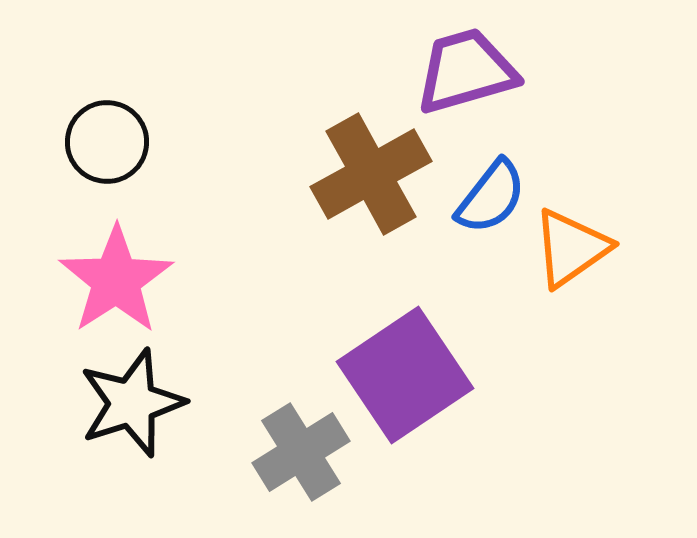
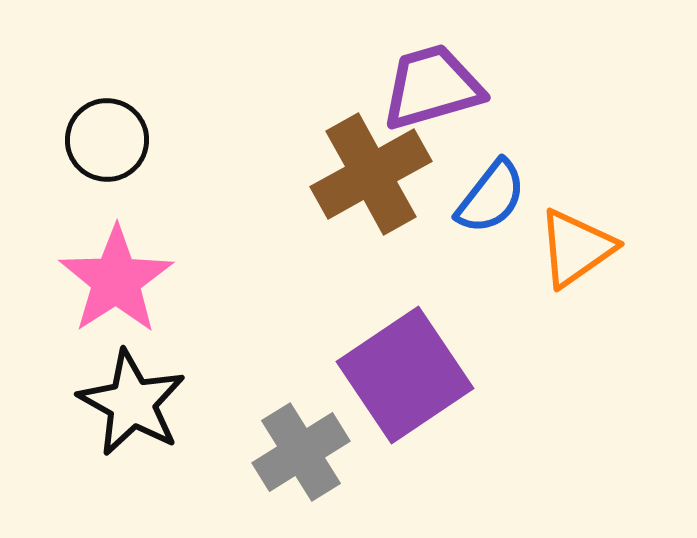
purple trapezoid: moved 34 px left, 16 px down
black circle: moved 2 px up
orange triangle: moved 5 px right
black star: rotated 25 degrees counterclockwise
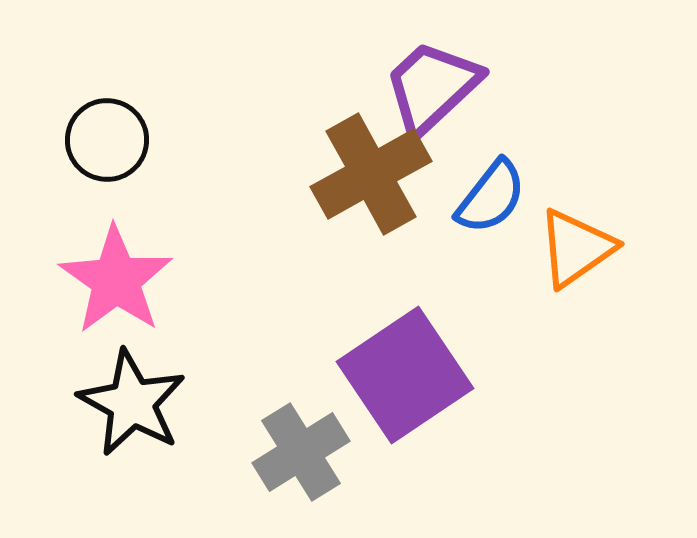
purple trapezoid: rotated 27 degrees counterclockwise
pink star: rotated 4 degrees counterclockwise
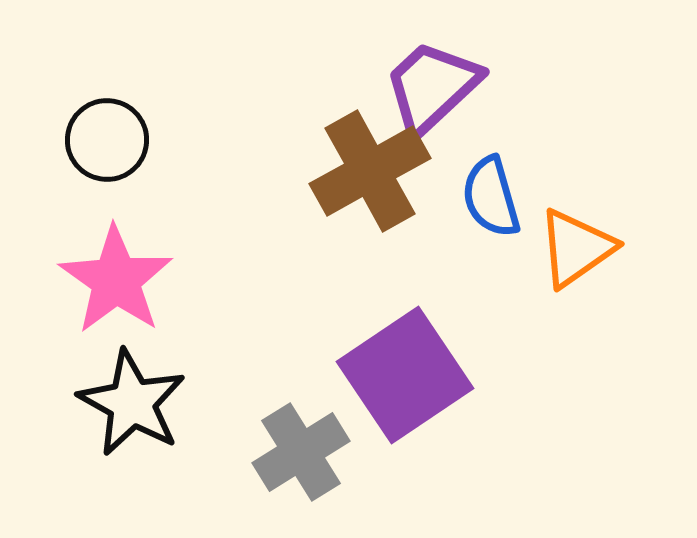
brown cross: moved 1 px left, 3 px up
blue semicircle: rotated 126 degrees clockwise
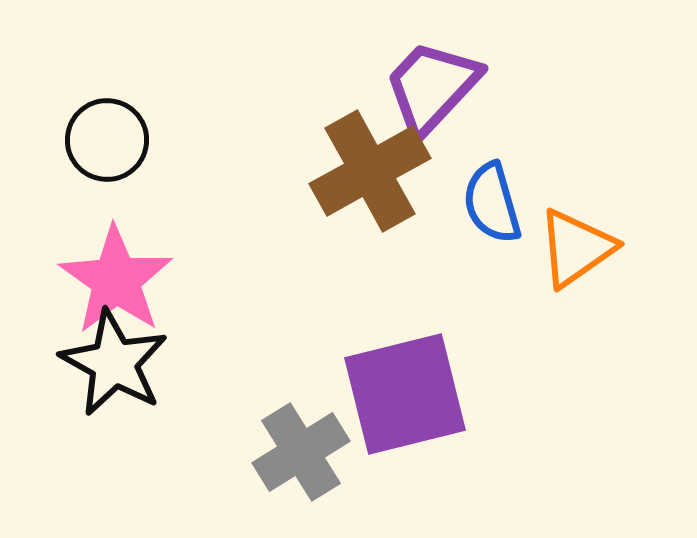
purple trapezoid: rotated 4 degrees counterclockwise
blue semicircle: moved 1 px right, 6 px down
purple square: moved 19 px down; rotated 20 degrees clockwise
black star: moved 18 px left, 40 px up
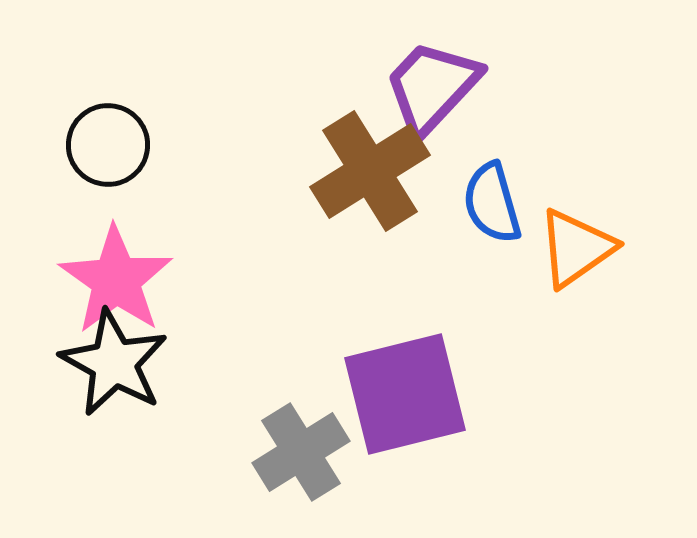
black circle: moved 1 px right, 5 px down
brown cross: rotated 3 degrees counterclockwise
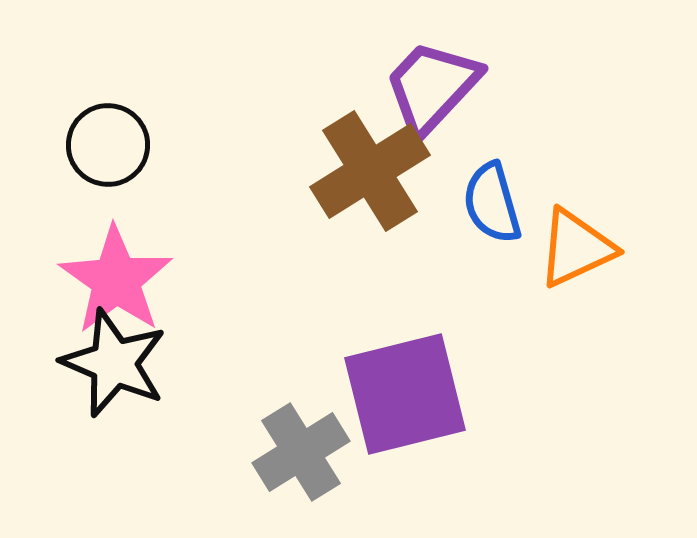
orange triangle: rotated 10 degrees clockwise
black star: rotated 6 degrees counterclockwise
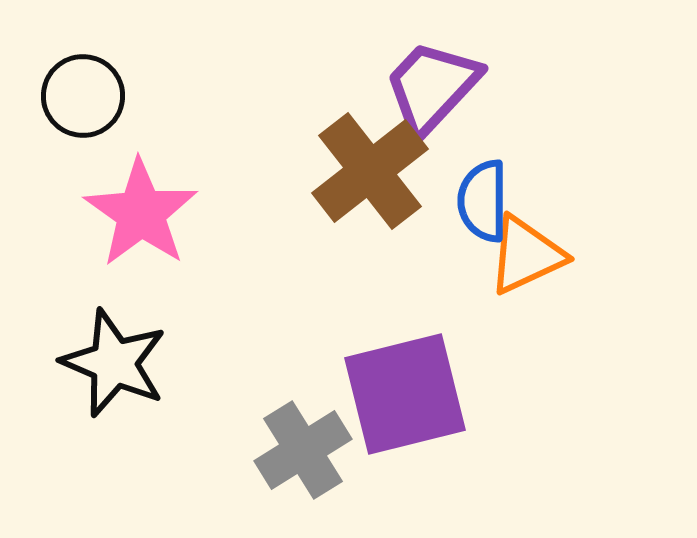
black circle: moved 25 px left, 49 px up
brown cross: rotated 6 degrees counterclockwise
blue semicircle: moved 9 px left, 2 px up; rotated 16 degrees clockwise
orange triangle: moved 50 px left, 7 px down
pink star: moved 25 px right, 67 px up
gray cross: moved 2 px right, 2 px up
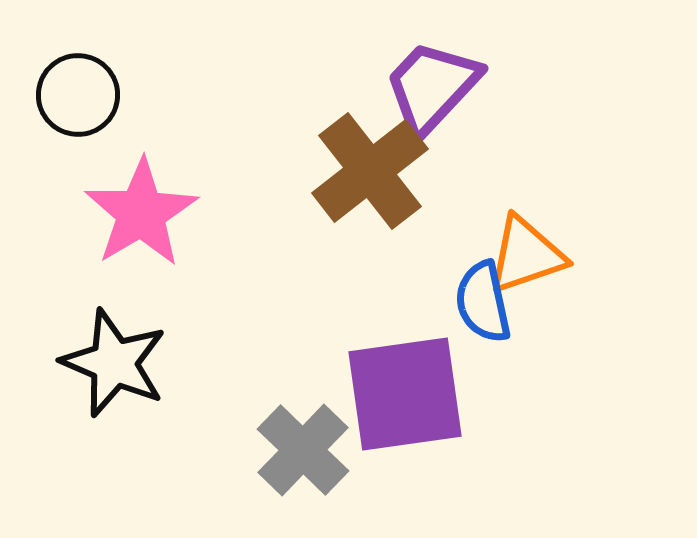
black circle: moved 5 px left, 1 px up
blue semicircle: moved 101 px down; rotated 12 degrees counterclockwise
pink star: rotated 6 degrees clockwise
orange triangle: rotated 6 degrees clockwise
purple square: rotated 6 degrees clockwise
gray cross: rotated 14 degrees counterclockwise
